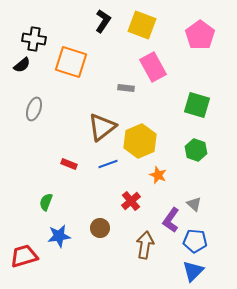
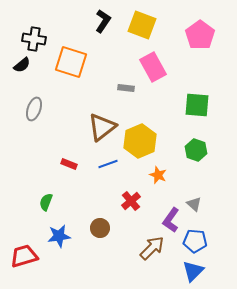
green square: rotated 12 degrees counterclockwise
brown arrow: moved 7 px right, 3 px down; rotated 36 degrees clockwise
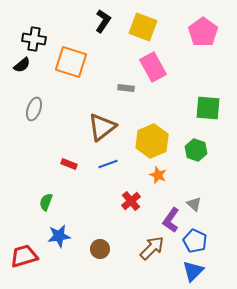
yellow square: moved 1 px right, 2 px down
pink pentagon: moved 3 px right, 3 px up
green square: moved 11 px right, 3 px down
yellow hexagon: moved 12 px right
brown circle: moved 21 px down
blue pentagon: rotated 20 degrees clockwise
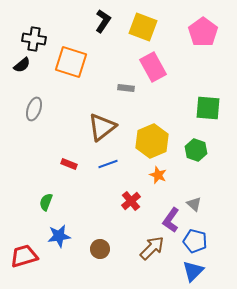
blue pentagon: rotated 10 degrees counterclockwise
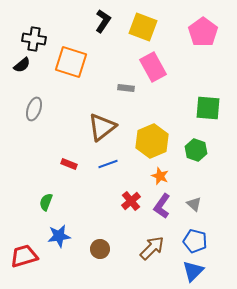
orange star: moved 2 px right, 1 px down
purple L-shape: moved 9 px left, 14 px up
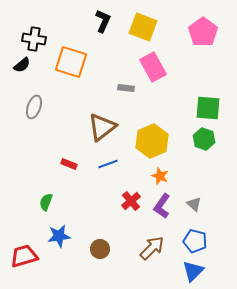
black L-shape: rotated 10 degrees counterclockwise
gray ellipse: moved 2 px up
green hexagon: moved 8 px right, 11 px up
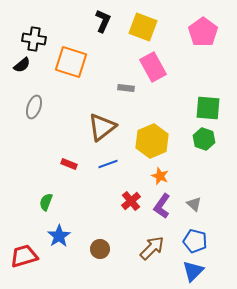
blue star: rotated 25 degrees counterclockwise
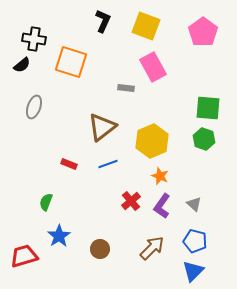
yellow square: moved 3 px right, 1 px up
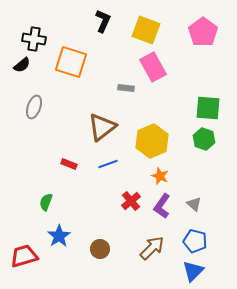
yellow square: moved 4 px down
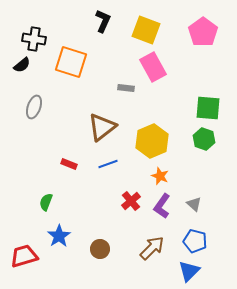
blue triangle: moved 4 px left
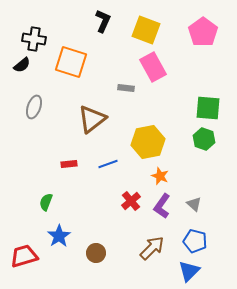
brown triangle: moved 10 px left, 8 px up
yellow hexagon: moved 4 px left, 1 px down; rotated 12 degrees clockwise
red rectangle: rotated 28 degrees counterclockwise
brown circle: moved 4 px left, 4 px down
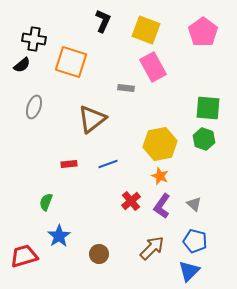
yellow hexagon: moved 12 px right, 2 px down
brown circle: moved 3 px right, 1 px down
